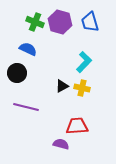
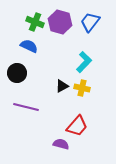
blue trapezoid: rotated 55 degrees clockwise
blue semicircle: moved 1 px right, 3 px up
red trapezoid: rotated 135 degrees clockwise
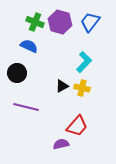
purple semicircle: rotated 28 degrees counterclockwise
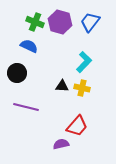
black triangle: rotated 32 degrees clockwise
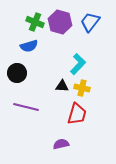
blue semicircle: rotated 138 degrees clockwise
cyan L-shape: moved 6 px left, 2 px down
red trapezoid: moved 12 px up; rotated 25 degrees counterclockwise
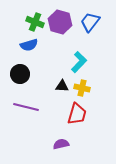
blue semicircle: moved 1 px up
cyan L-shape: moved 1 px right, 2 px up
black circle: moved 3 px right, 1 px down
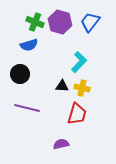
purple line: moved 1 px right, 1 px down
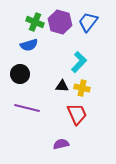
blue trapezoid: moved 2 px left
red trapezoid: rotated 40 degrees counterclockwise
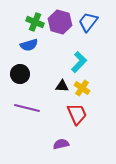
yellow cross: rotated 21 degrees clockwise
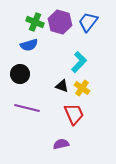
black triangle: rotated 16 degrees clockwise
red trapezoid: moved 3 px left
